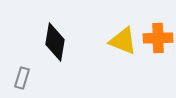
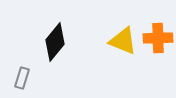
black diamond: rotated 30 degrees clockwise
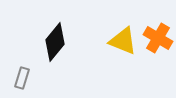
orange cross: rotated 32 degrees clockwise
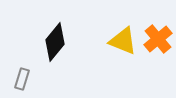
orange cross: moved 1 px down; rotated 20 degrees clockwise
gray rectangle: moved 1 px down
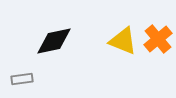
black diamond: moved 1 px left, 1 px up; rotated 39 degrees clockwise
gray rectangle: rotated 65 degrees clockwise
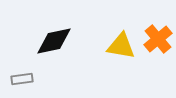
yellow triangle: moved 2 px left, 5 px down; rotated 12 degrees counterclockwise
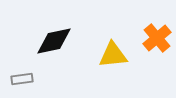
orange cross: moved 1 px left, 1 px up
yellow triangle: moved 8 px left, 9 px down; rotated 16 degrees counterclockwise
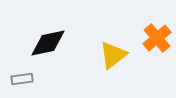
black diamond: moved 6 px left, 2 px down
yellow triangle: rotated 32 degrees counterclockwise
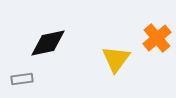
yellow triangle: moved 3 px right, 4 px down; rotated 16 degrees counterclockwise
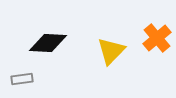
black diamond: rotated 15 degrees clockwise
yellow triangle: moved 5 px left, 8 px up; rotated 8 degrees clockwise
